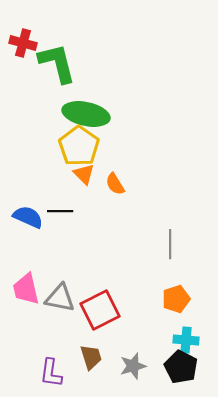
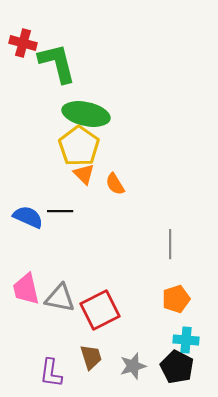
black pentagon: moved 4 px left
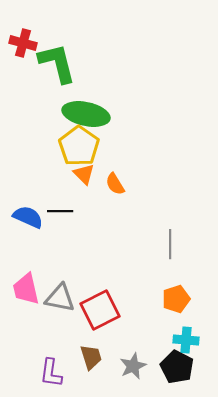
gray star: rotated 8 degrees counterclockwise
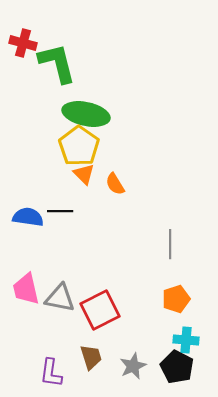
blue semicircle: rotated 16 degrees counterclockwise
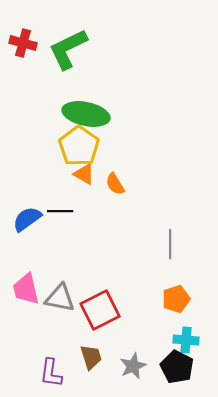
green L-shape: moved 11 px right, 14 px up; rotated 102 degrees counterclockwise
orange triangle: rotated 15 degrees counterclockwise
blue semicircle: moved 1 px left, 2 px down; rotated 44 degrees counterclockwise
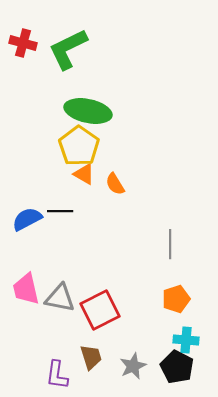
green ellipse: moved 2 px right, 3 px up
blue semicircle: rotated 8 degrees clockwise
purple L-shape: moved 6 px right, 2 px down
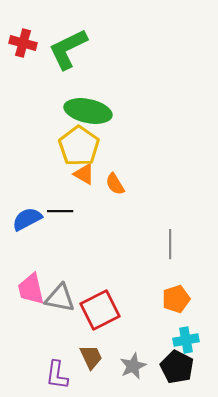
pink trapezoid: moved 5 px right
cyan cross: rotated 15 degrees counterclockwise
brown trapezoid: rotated 8 degrees counterclockwise
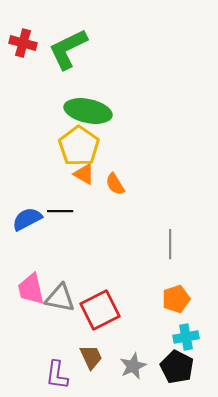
cyan cross: moved 3 px up
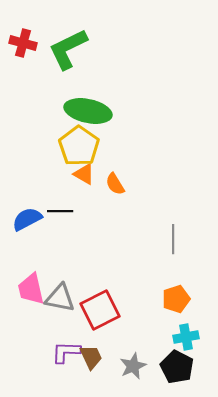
gray line: moved 3 px right, 5 px up
purple L-shape: moved 9 px right, 23 px up; rotated 84 degrees clockwise
